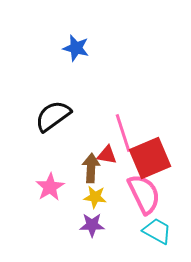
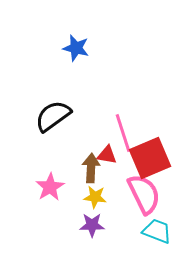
cyan trapezoid: rotated 8 degrees counterclockwise
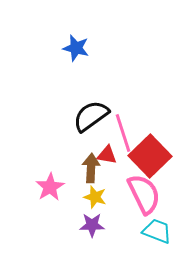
black semicircle: moved 38 px right
red square: moved 2 px up; rotated 21 degrees counterclockwise
yellow star: rotated 10 degrees clockwise
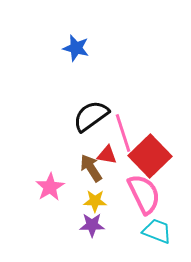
brown arrow: rotated 36 degrees counterclockwise
yellow star: moved 4 px down; rotated 15 degrees counterclockwise
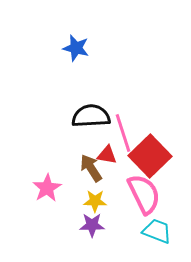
black semicircle: rotated 33 degrees clockwise
pink star: moved 3 px left, 1 px down
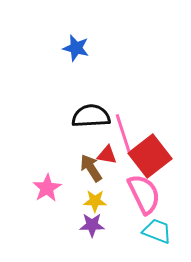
red square: rotated 6 degrees clockwise
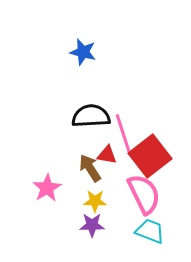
blue star: moved 7 px right, 4 px down
brown arrow: moved 1 px left
cyan trapezoid: moved 7 px left
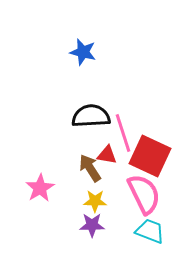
red square: rotated 27 degrees counterclockwise
pink star: moved 7 px left
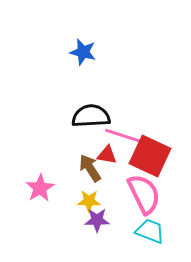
pink line: moved 1 px right, 3 px down; rotated 54 degrees counterclockwise
yellow star: moved 6 px left
purple star: moved 5 px right, 5 px up
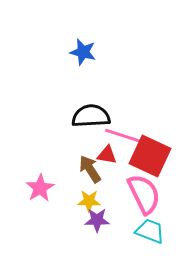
brown arrow: moved 1 px down
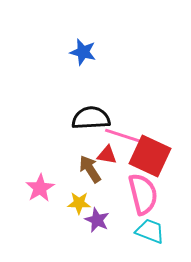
black semicircle: moved 2 px down
pink semicircle: moved 1 px left; rotated 12 degrees clockwise
yellow star: moved 10 px left, 2 px down
purple star: rotated 25 degrees clockwise
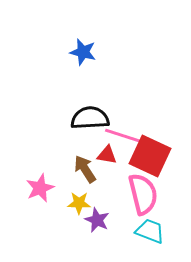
black semicircle: moved 1 px left
brown arrow: moved 5 px left
pink star: rotated 8 degrees clockwise
